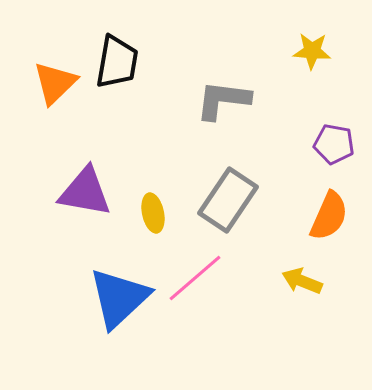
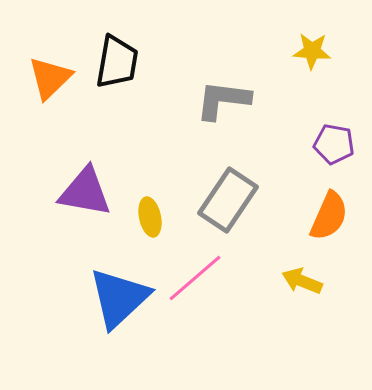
orange triangle: moved 5 px left, 5 px up
yellow ellipse: moved 3 px left, 4 px down
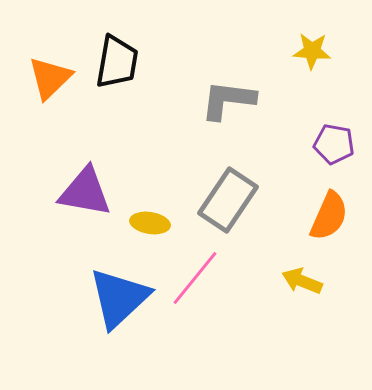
gray L-shape: moved 5 px right
yellow ellipse: moved 6 px down; rotated 69 degrees counterclockwise
pink line: rotated 10 degrees counterclockwise
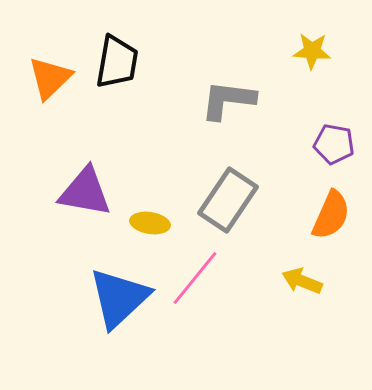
orange semicircle: moved 2 px right, 1 px up
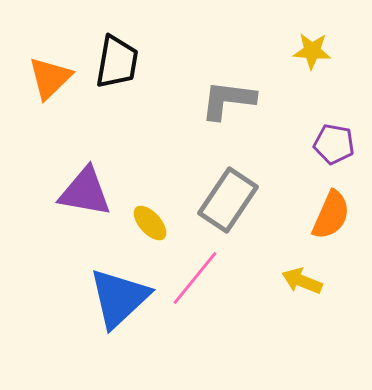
yellow ellipse: rotated 39 degrees clockwise
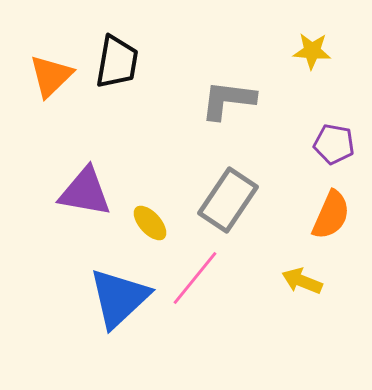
orange triangle: moved 1 px right, 2 px up
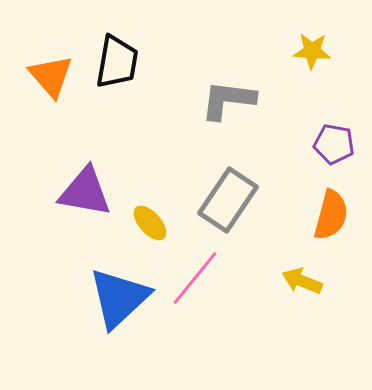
orange triangle: rotated 27 degrees counterclockwise
orange semicircle: rotated 9 degrees counterclockwise
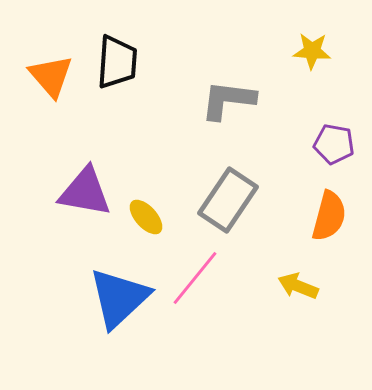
black trapezoid: rotated 6 degrees counterclockwise
orange semicircle: moved 2 px left, 1 px down
yellow ellipse: moved 4 px left, 6 px up
yellow arrow: moved 4 px left, 5 px down
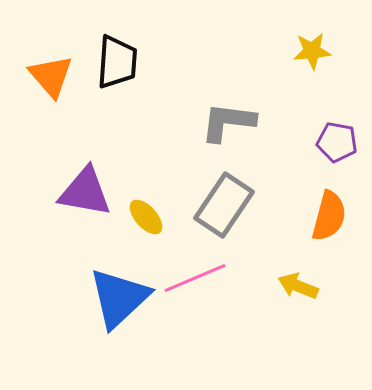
yellow star: rotated 9 degrees counterclockwise
gray L-shape: moved 22 px down
purple pentagon: moved 3 px right, 2 px up
gray rectangle: moved 4 px left, 5 px down
pink line: rotated 28 degrees clockwise
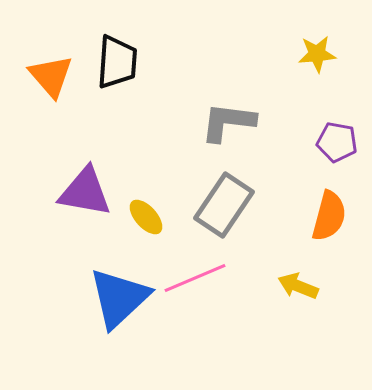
yellow star: moved 5 px right, 3 px down
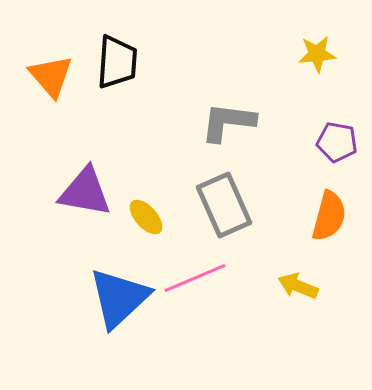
gray rectangle: rotated 58 degrees counterclockwise
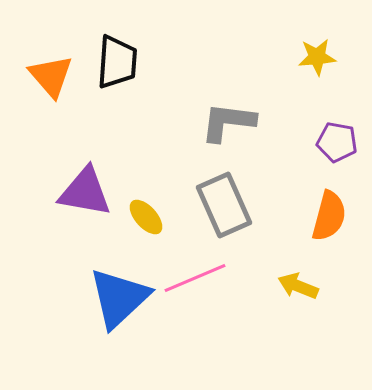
yellow star: moved 3 px down
